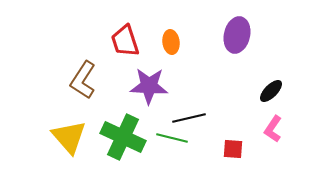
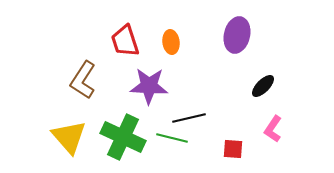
black ellipse: moved 8 px left, 5 px up
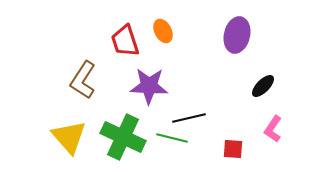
orange ellipse: moved 8 px left, 11 px up; rotated 20 degrees counterclockwise
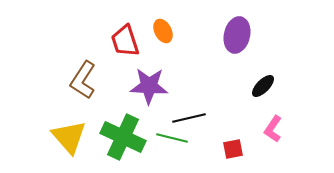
red square: rotated 15 degrees counterclockwise
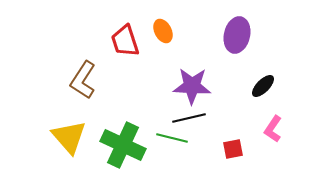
purple star: moved 43 px right
green cross: moved 8 px down
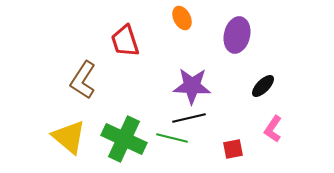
orange ellipse: moved 19 px right, 13 px up
yellow triangle: rotated 9 degrees counterclockwise
green cross: moved 1 px right, 6 px up
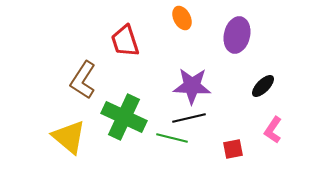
pink L-shape: moved 1 px down
green cross: moved 22 px up
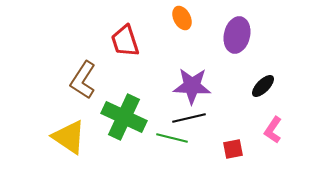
yellow triangle: rotated 6 degrees counterclockwise
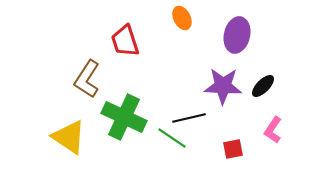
brown L-shape: moved 4 px right, 1 px up
purple star: moved 31 px right
green line: rotated 20 degrees clockwise
